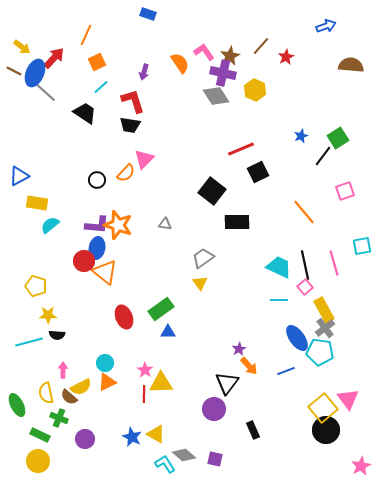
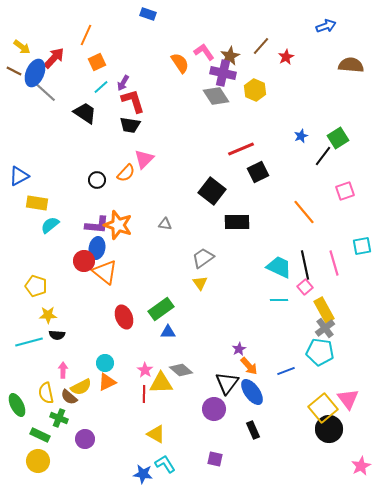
purple arrow at (144, 72): moved 21 px left, 11 px down; rotated 14 degrees clockwise
blue ellipse at (297, 338): moved 45 px left, 54 px down
black circle at (326, 430): moved 3 px right, 1 px up
blue star at (132, 437): moved 11 px right, 37 px down; rotated 18 degrees counterclockwise
gray diamond at (184, 455): moved 3 px left, 85 px up
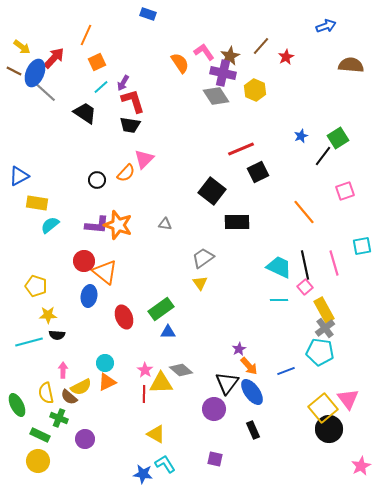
blue ellipse at (97, 248): moved 8 px left, 48 px down
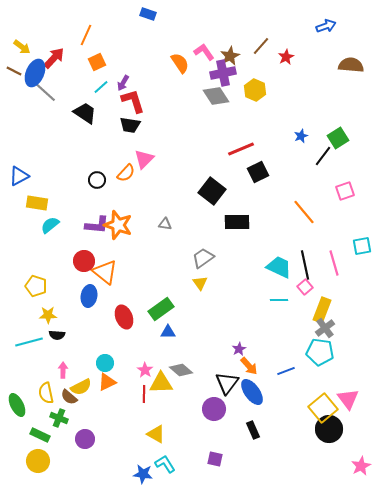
purple cross at (223, 73): rotated 25 degrees counterclockwise
yellow rectangle at (324, 310): moved 2 px left; rotated 50 degrees clockwise
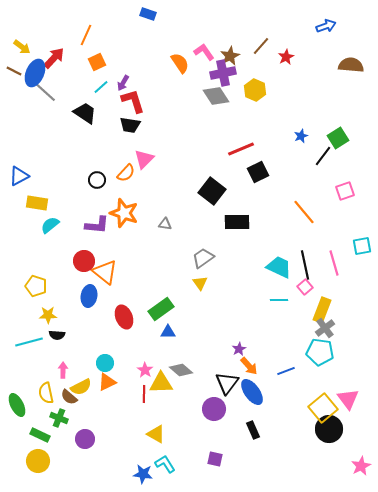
orange star at (118, 225): moved 6 px right, 12 px up
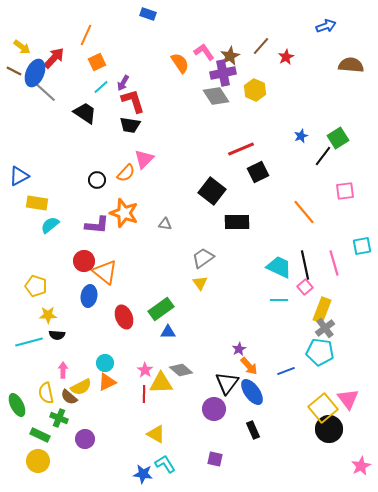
pink square at (345, 191): rotated 12 degrees clockwise
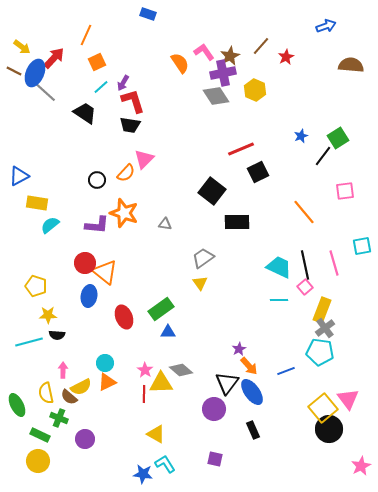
red circle at (84, 261): moved 1 px right, 2 px down
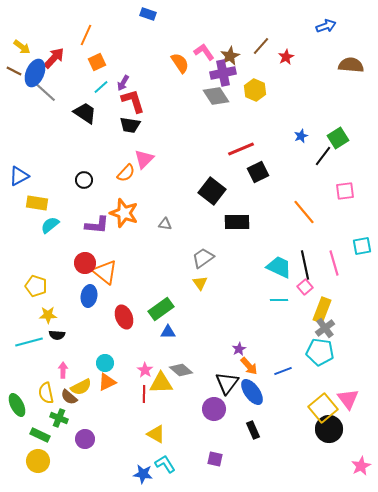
black circle at (97, 180): moved 13 px left
blue line at (286, 371): moved 3 px left
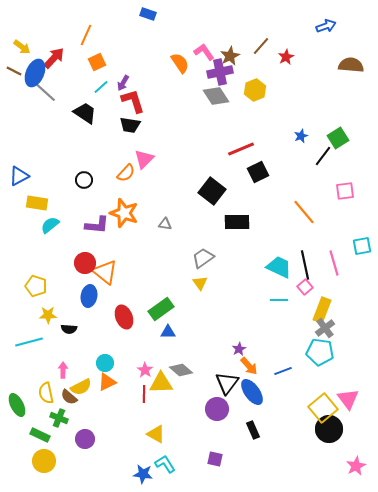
purple cross at (223, 73): moved 3 px left, 1 px up
yellow hexagon at (255, 90): rotated 15 degrees clockwise
black semicircle at (57, 335): moved 12 px right, 6 px up
purple circle at (214, 409): moved 3 px right
yellow circle at (38, 461): moved 6 px right
pink star at (361, 466): moved 5 px left
